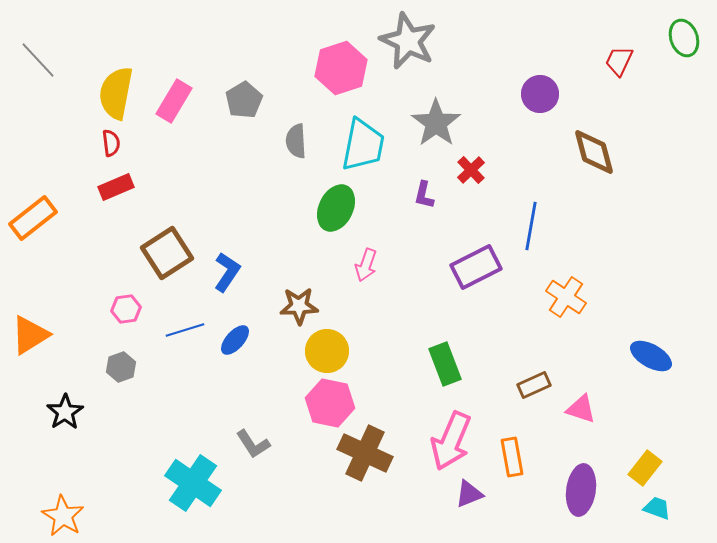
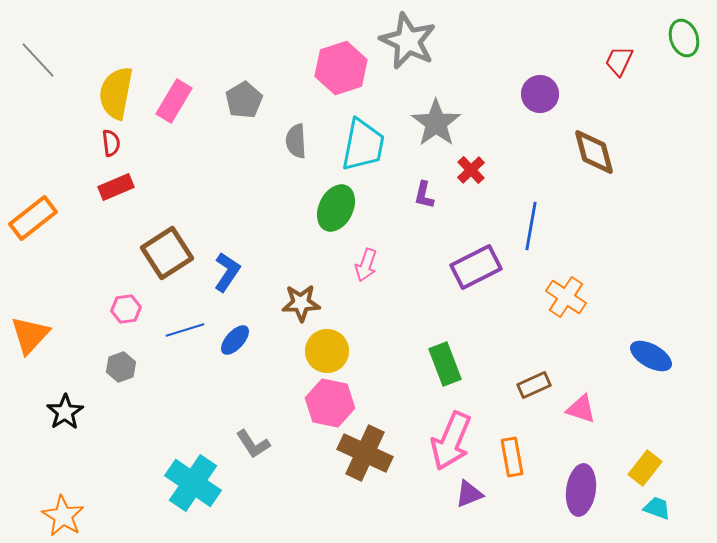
brown star at (299, 306): moved 2 px right, 3 px up
orange triangle at (30, 335): rotated 15 degrees counterclockwise
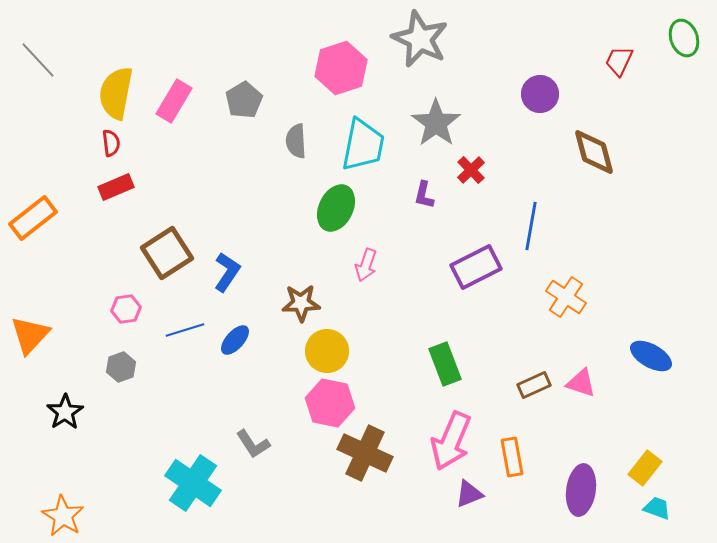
gray star at (408, 41): moved 12 px right, 2 px up
pink triangle at (581, 409): moved 26 px up
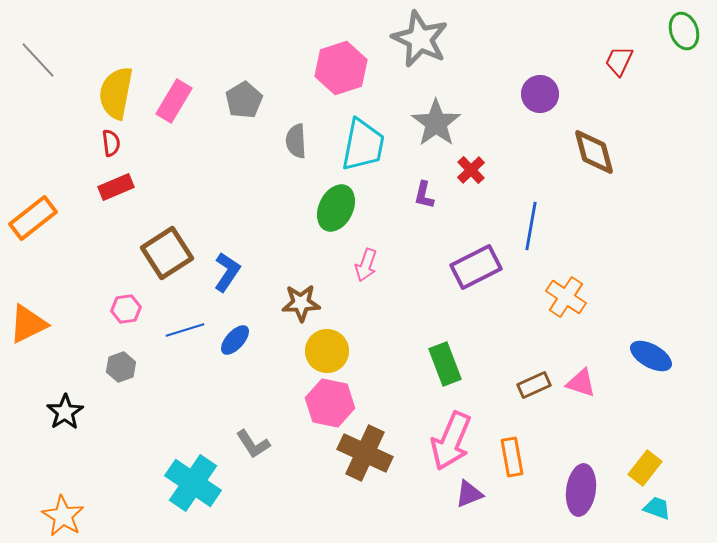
green ellipse at (684, 38): moved 7 px up
orange triangle at (30, 335): moved 2 px left, 11 px up; rotated 21 degrees clockwise
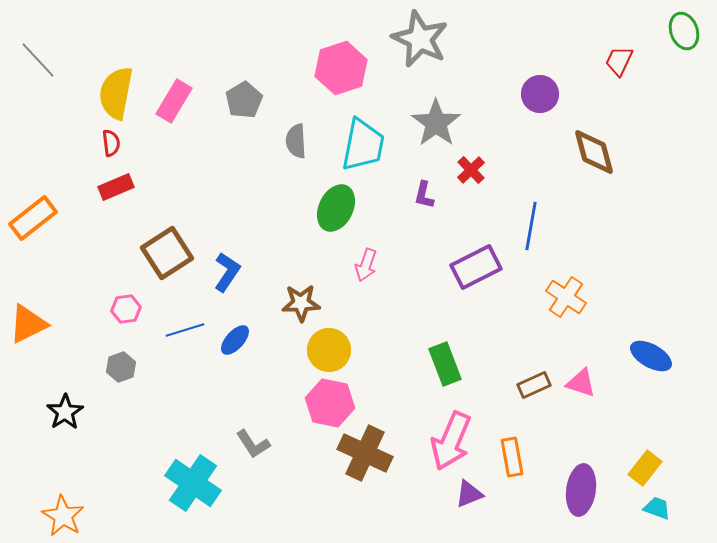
yellow circle at (327, 351): moved 2 px right, 1 px up
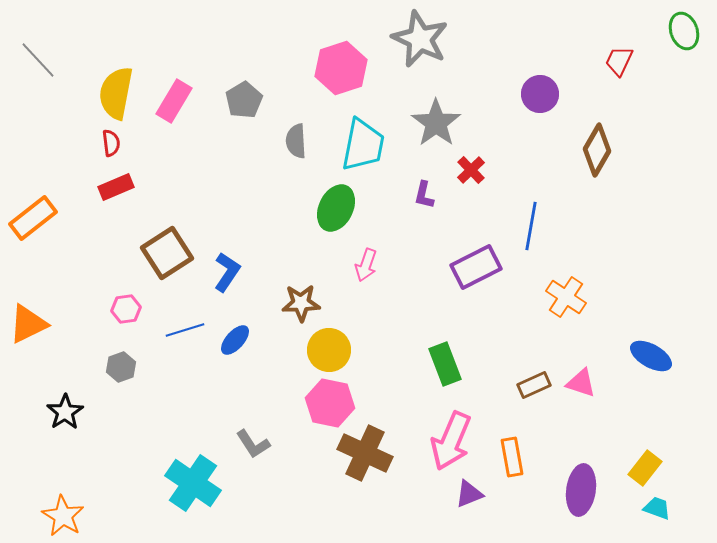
brown diamond at (594, 152): moved 3 px right, 2 px up; rotated 45 degrees clockwise
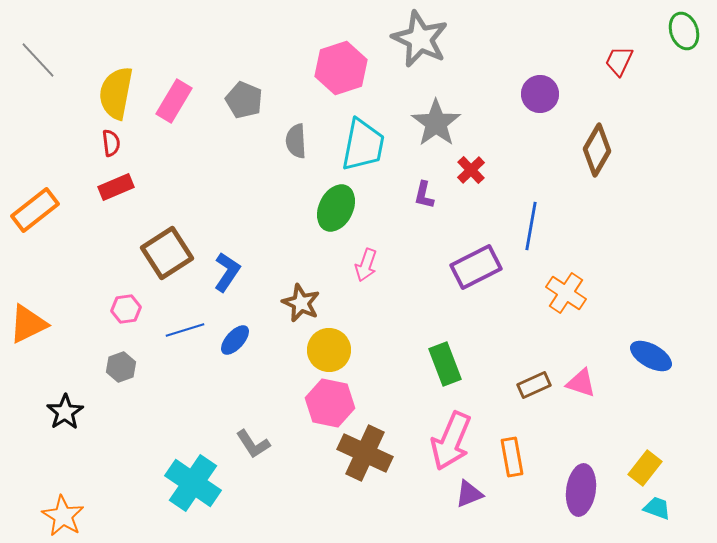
gray pentagon at (244, 100): rotated 18 degrees counterclockwise
orange rectangle at (33, 218): moved 2 px right, 8 px up
orange cross at (566, 297): moved 4 px up
brown star at (301, 303): rotated 27 degrees clockwise
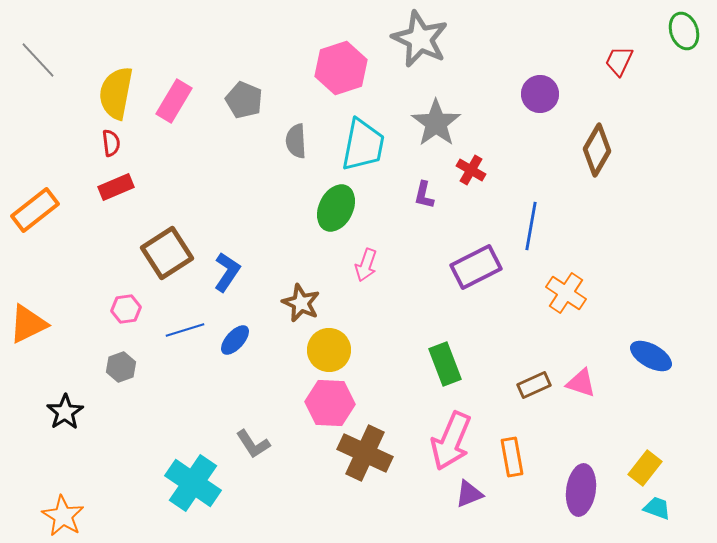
red cross at (471, 170): rotated 16 degrees counterclockwise
pink hexagon at (330, 403): rotated 9 degrees counterclockwise
